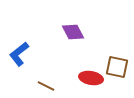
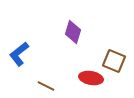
purple diamond: rotated 45 degrees clockwise
brown square: moved 3 px left, 6 px up; rotated 10 degrees clockwise
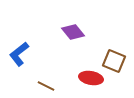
purple diamond: rotated 55 degrees counterclockwise
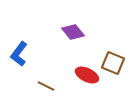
blue L-shape: rotated 15 degrees counterclockwise
brown square: moved 1 px left, 2 px down
red ellipse: moved 4 px left, 3 px up; rotated 15 degrees clockwise
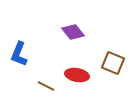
blue L-shape: rotated 15 degrees counterclockwise
red ellipse: moved 10 px left; rotated 15 degrees counterclockwise
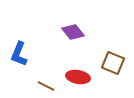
red ellipse: moved 1 px right, 2 px down
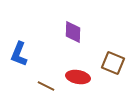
purple diamond: rotated 40 degrees clockwise
